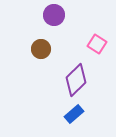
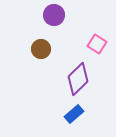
purple diamond: moved 2 px right, 1 px up
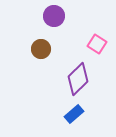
purple circle: moved 1 px down
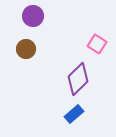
purple circle: moved 21 px left
brown circle: moved 15 px left
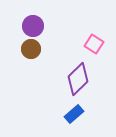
purple circle: moved 10 px down
pink square: moved 3 px left
brown circle: moved 5 px right
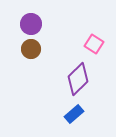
purple circle: moved 2 px left, 2 px up
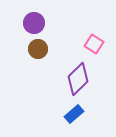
purple circle: moved 3 px right, 1 px up
brown circle: moved 7 px right
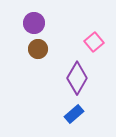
pink square: moved 2 px up; rotated 18 degrees clockwise
purple diamond: moved 1 px left, 1 px up; rotated 16 degrees counterclockwise
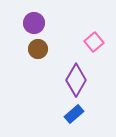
purple diamond: moved 1 px left, 2 px down
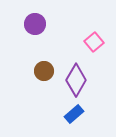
purple circle: moved 1 px right, 1 px down
brown circle: moved 6 px right, 22 px down
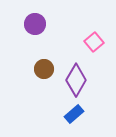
brown circle: moved 2 px up
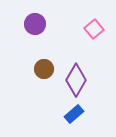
pink square: moved 13 px up
